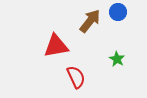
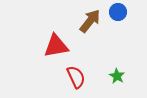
green star: moved 17 px down
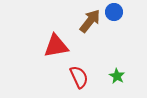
blue circle: moved 4 px left
red semicircle: moved 3 px right
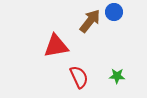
green star: rotated 28 degrees counterclockwise
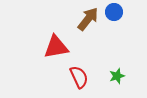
brown arrow: moved 2 px left, 2 px up
red triangle: moved 1 px down
green star: rotated 21 degrees counterclockwise
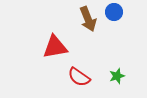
brown arrow: rotated 120 degrees clockwise
red triangle: moved 1 px left
red semicircle: rotated 150 degrees clockwise
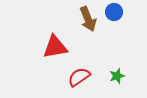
red semicircle: rotated 110 degrees clockwise
